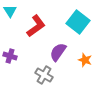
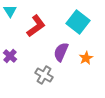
purple semicircle: moved 3 px right; rotated 12 degrees counterclockwise
purple cross: rotated 24 degrees clockwise
orange star: moved 1 px right, 2 px up; rotated 24 degrees clockwise
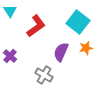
orange star: moved 10 px up; rotated 16 degrees clockwise
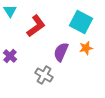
cyan square: moved 3 px right; rotated 10 degrees counterclockwise
